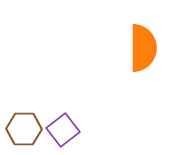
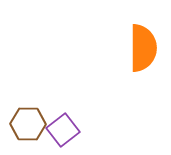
brown hexagon: moved 4 px right, 5 px up
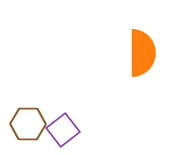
orange semicircle: moved 1 px left, 5 px down
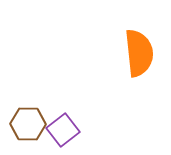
orange semicircle: moved 3 px left; rotated 6 degrees counterclockwise
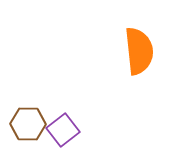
orange semicircle: moved 2 px up
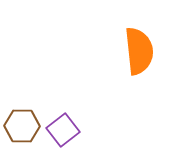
brown hexagon: moved 6 px left, 2 px down
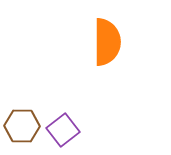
orange semicircle: moved 32 px left, 9 px up; rotated 6 degrees clockwise
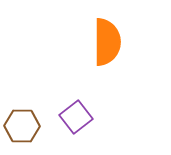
purple square: moved 13 px right, 13 px up
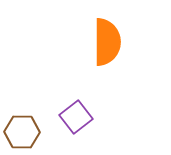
brown hexagon: moved 6 px down
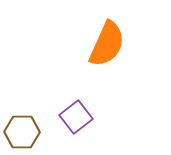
orange semicircle: moved 2 px down; rotated 24 degrees clockwise
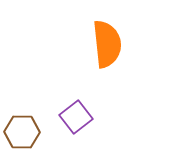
orange semicircle: rotated 30 degrees counterclockwise
